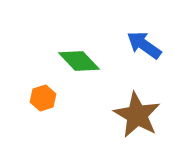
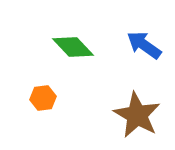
green diamond: moved 6 px left, 14 px up
orange hexagon: rotated 10 degrees clockwise
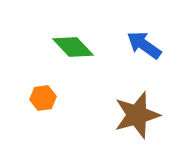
brown star: rotated 27 degrees clockwise
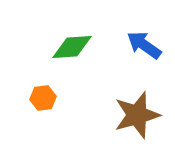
green diamond: moved 1 px left; rotated 51 degrees counterclockwise
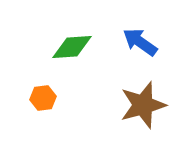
blue arrow: moved 4 px left, 3 px up
brown star: moved 6 px right, 10 px up
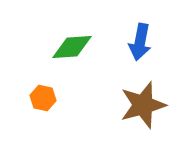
blue arrow: rotated 114 degrees counterclockwise
orange hexagon: rotated 20 degrees clockwise
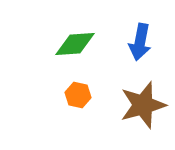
green diamond: moved 3 px right, 3 px up
orange hexagon: moved 35 px right, 3 px up
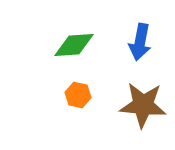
green diamond: moved 1 px left, 1 px down
brown star: rotated 21 degrees clockwise
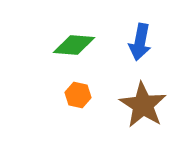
green diamond: rotated 9 degrees clockwise
brown star: rotated 27 degrees clockwise
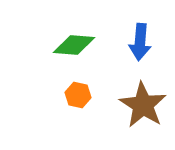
blue arrow: rotated 6 degrees counterclockwise
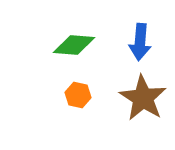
brown star: moved 7 px up
